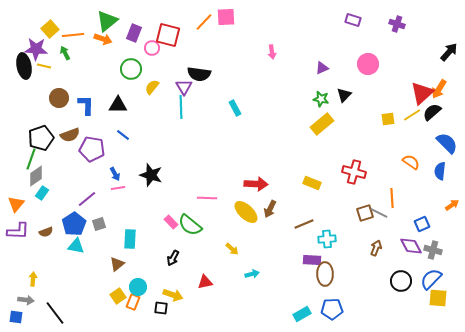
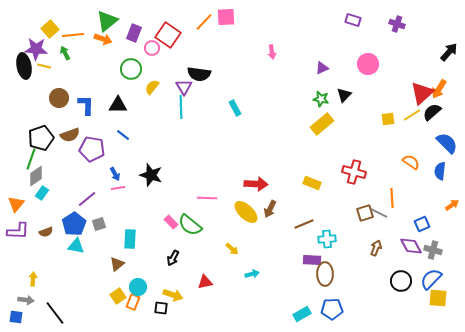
red square at (168, 35): rotated 20 degrees clockwise
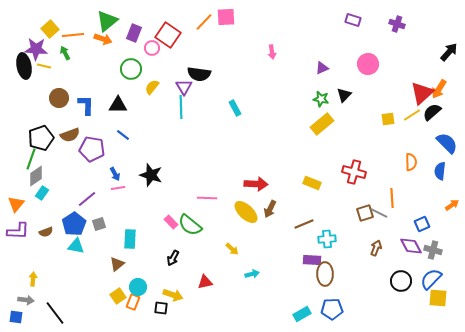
orange semicircle at (411, 162): rotated 54 degrees clockwise
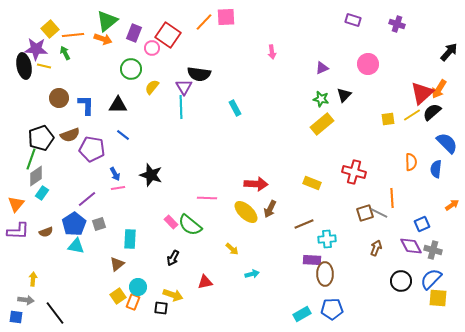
blue semicircle at (440, 171): moved 4 px left, 2 px up
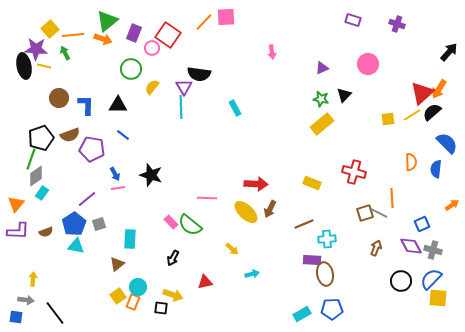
brown ellipse at (325, 274): rotated 10 degrees counterclockwise
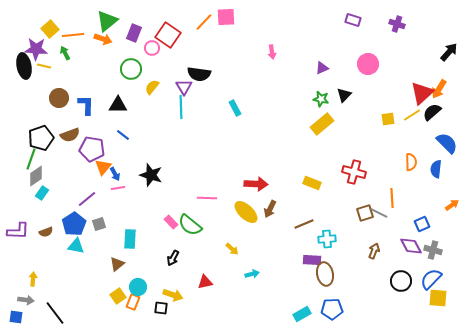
orange triangle at (16, 204): moved 87 px right, 37 px up
brown arrow at (376, 248): moved 2 px left, 3 px down
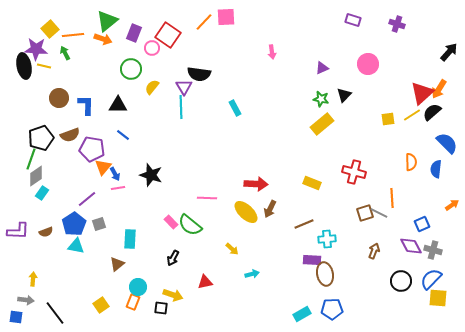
yellow square at (118, 296): moved 17 px left, 9 px down
